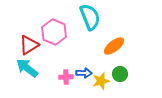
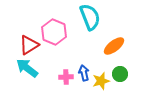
blue arrow: rotated 105 degrees counterclockwise
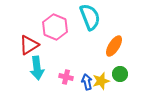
pink hexagon: moved 1 px right, 5 px up
orange ellipse: rotated 20 degrees counterclockwise
cyan arrow: moved 10 px right; rotated 135 degrees counterclockwise
blue arrow: moved 3 px right, 9 px down
pink cross: rotated 16 degrees clockwise
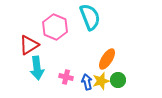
orange ellipse: moved 7 px left, 13 px down
green circle: moved 2 px left, 6 px down
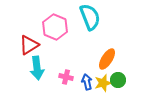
yellow star: moved 2 px right, 2 px down
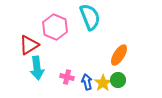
orange ellipse: moved 12 px right, 4 px up
pink cross: moved 1 px right
yellow star: rotated 18 degrees counterclockwise
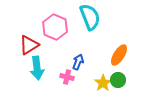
blue arrow: moved 9 px left, 20 px up; rotated 35 degrees clockwise
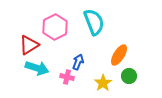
cyan semicircle: moved 4 px right, 5 px down
pink hexagon: rotated 10 degrees clockwise
cyan arrow: rotated 65 degrees counterclockwise
green circle: moved 11 px right, 4 px up
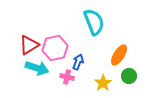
pink hexagon: moved 21 px down; rotated 15 degrees clockwise
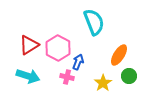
pink hexagon: moved 3 px right; rotated 20 degrees counterclockwise
cyan arrow: moved 9 px left, 8 px down
